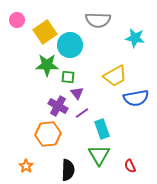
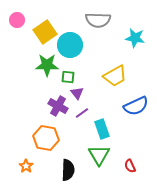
blue semicircle: moved 8 px down; rotated 15 degrees counterclockwise
orange hexagon: moved 2 px left, 4 px down; rotated 15 degrees clockwise
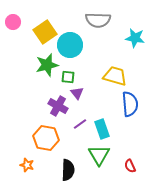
pink circle: moved 4 px left, 2 px down
green star: rotated 15 degrees counterclockwise
yellow trapezoid: rotated 135 degrees counterclockwise
blue semicircle: moved 6 px left, 2 px up; rotated 70 degrees counterclockwise
purple line: moved 2 px left, 11 px down
orange star: moved 1 px right, 1 px up; rotated 16 degrees counterclockwise
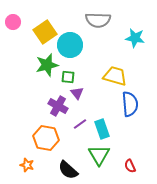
black semicircle: rotated 130 degrees clockwise
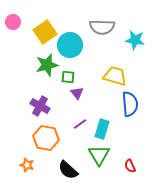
gray semicircle: moved 4 px right, 7 px down
cyan star: moved 2 px down
purple cross: moved 18 px left
cyan rectangle: rotated 36 degrees clockwise
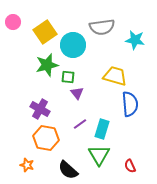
gray semicircle: rotated 10 degrees counterclockwise
cyan circle: moved 3 px right
purple cross: moved 3 px down
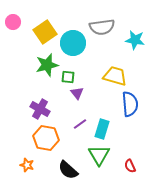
cyan circle: moved 2 px up
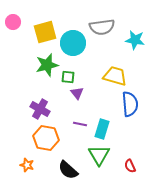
yellow square: rotated 20 degrees clockwise
purple line: rotated 48 degrees clockwise
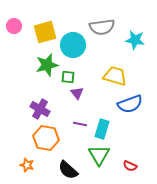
pink circle: moved 1 px right, 4 px down
cyan circle: moved 2 px down
blue semicircle: rotated 75 degrees clockwise
red semicircle: rotated 40 degrees counterclockwise
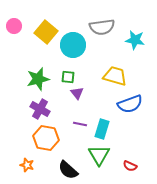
yellow square: moved 1 px right; rotated 35 degrees counterclockwise
green star: moved 9 px left, 14 px down
